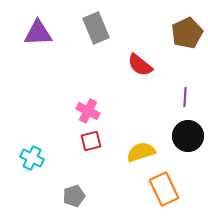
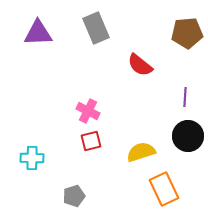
brown pentagon: rotated 20 degrees clockwise
cyan cross: rotated 25 degrees counterclockwise
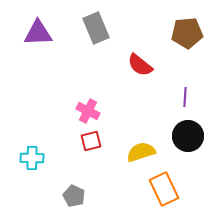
gray pentagon: rotated 30 degrees counterclockwise
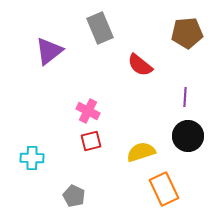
gray rectangle: moved 4 px right
purple triangle: moved 11 px right, 18 px down; rotated 36 degrees counterclockwise
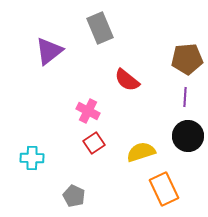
brown pentagon: moved 26 px down
red semicircle: moved 13 px left, 15 px down
red square: moved 3 px right, 2 px down; rotated 20 degrees counterclockwise
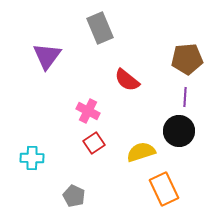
purple triangle: moved 2 px left, 5 px down; rotated 16 degrees counterclockwise
black circle: moved 9 px left, 5 px up
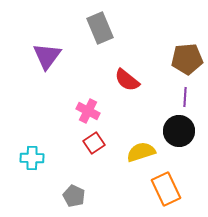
orange rectangle: moved 2 px right
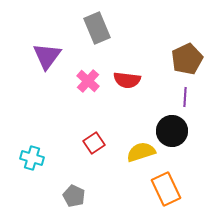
gray rectangle: moved 3 px left
brown pentagon: rotated 20 degrees counterclockwise
red semicircle: rotated 32 degrees counterclockwise
pink cross: moved 30 px up; rotated 15 degrees clockwise
black circle: moved 7 px left
cyan cross: rotated 15 degrees clockwise
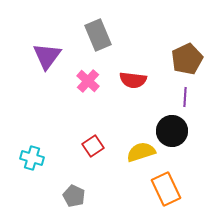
gray rectangle: moved 1 px right, 7 px down
red semicircle: moved 6 px right
red square: moved 1 px left, 3 px down
